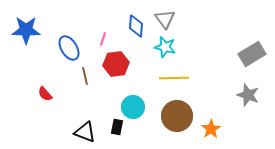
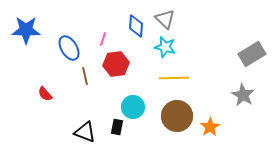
gray triangle: rotated 10 degrees counterclockwise
gray star: moved 5 px left; rotated 10 degrees clockwise
orange star: moved 1 px left, 2 px up
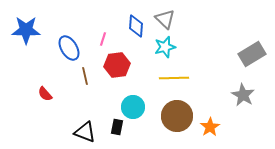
cyan star: rotated 30 degrees counterclockwise
red hexagon: moved 1 px right, 1 px down
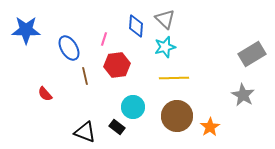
pink line: moved 1 px right
black rectangle: rotated 63 degrees counterclockwise
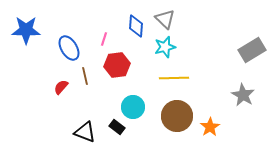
gray rectangle: moved 4 px up
red semicircle: moved 16 px right, 7 px up; rotated 84 degrees clockwise
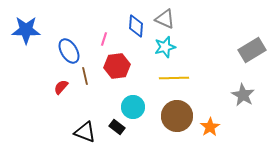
gray triangle: rotated 20 degrees counterclockwise
blue ellipse: moved 3 px down
red hexagon: moved 1 px down
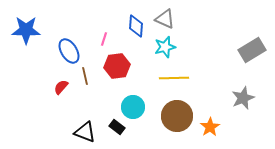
gray star: moved 3 px down; rotated 20 degrees clockwise
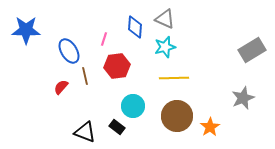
blue diamond: moved 1 px left, 1 px down
cyan circle: moved 1 px up
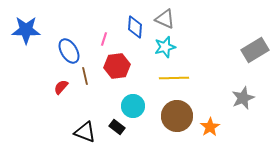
gray rectangle: moved 3 px right
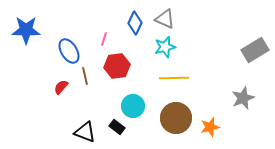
blue diamond: moved 4 px up; rotated 20 degrees clockwise
brown circle: moved 1 px left, 2 px down
orange star: rotated 18 degrees clockwise
